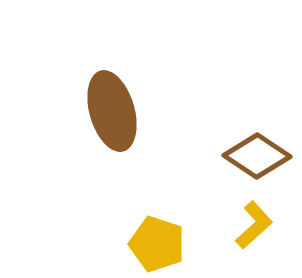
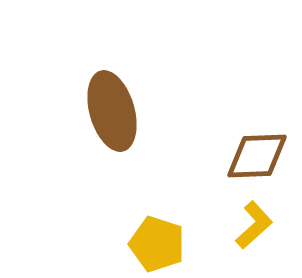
brown diamond: rotated 36 degrees counterclockwise
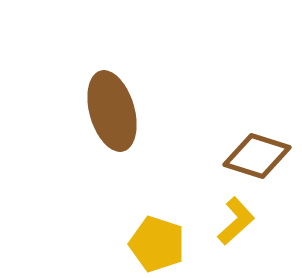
brown diamond: rotated 20 degrees clockwise
yellow L-shape: moved 18 px left, 4 px up
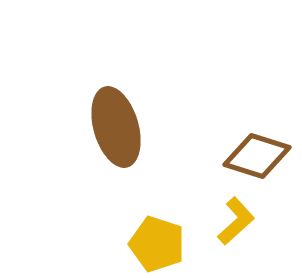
brown ellipse: moved 4 px right, 16 px down
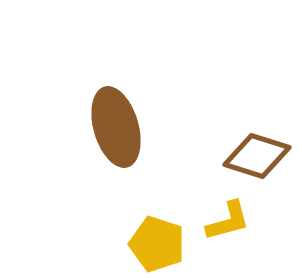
yellow L-shape: moved 8 px left; rotated 27 degrees clockwise
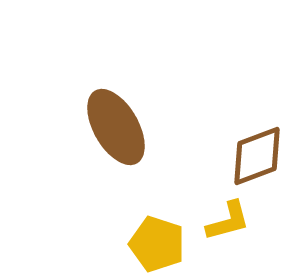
brown ellipse: rotated 14 degrees counterclockwise
brown diamond: rotated 38 degrees counterclockwise
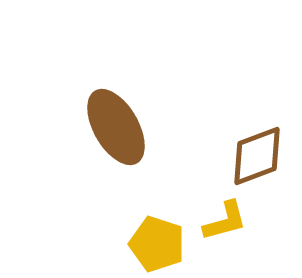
yellow L-shape: moved 3 px left
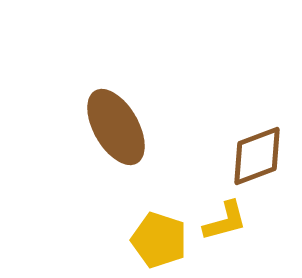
yellow pentagon: moved 2 px right, 4 px up
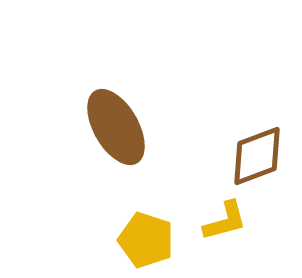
yellow pentagon: moved 13 px left
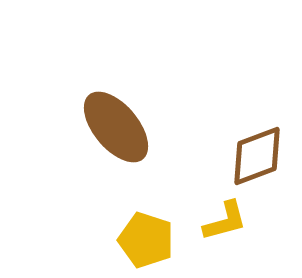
brown ellipse: rotated 10 degrees counterclockwise
